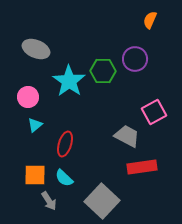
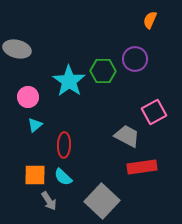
gray ellipse: moved 19 px left; rotated 8 degrees counterclockwise
red ellipse: moved 1 px left, 1 px down; rotated 15 degrees counterclockwise
cyan semicircle: moved 1 px left, 1 px up
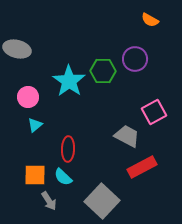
orange semicircle: rotated 84 degrees counterclockwise
red ellipse: moved 4 px right, 4 px down
red rectangle: rotated 20 degrees counterclockwise
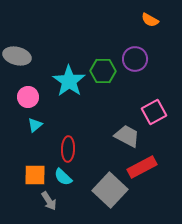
gray ellipse: moved 7 px down
gray square: moved 8 px right, 11 px up
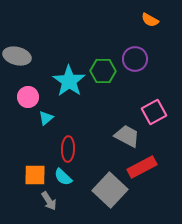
cyan triangle: moved 11 px right, 7 px up
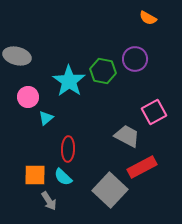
orange semicircle: moved 2 px left, 2 px up
green hexagon: rotated 10 degrees clockwise
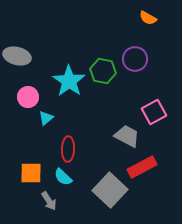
orange square: moved 4 px left, 2 px up
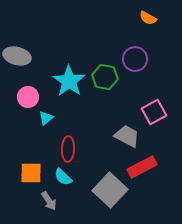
green hexagon: moved 2 px right, 6 px down
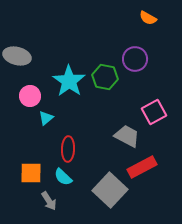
pink circle: moved 2 px right, 1 px up
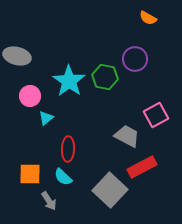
pink square: moved 2 px right, 3 px down
orange square: moved 1 px left, 1 px down
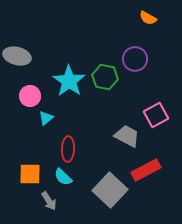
red rectangle: moved 4 px right, 3 px down
